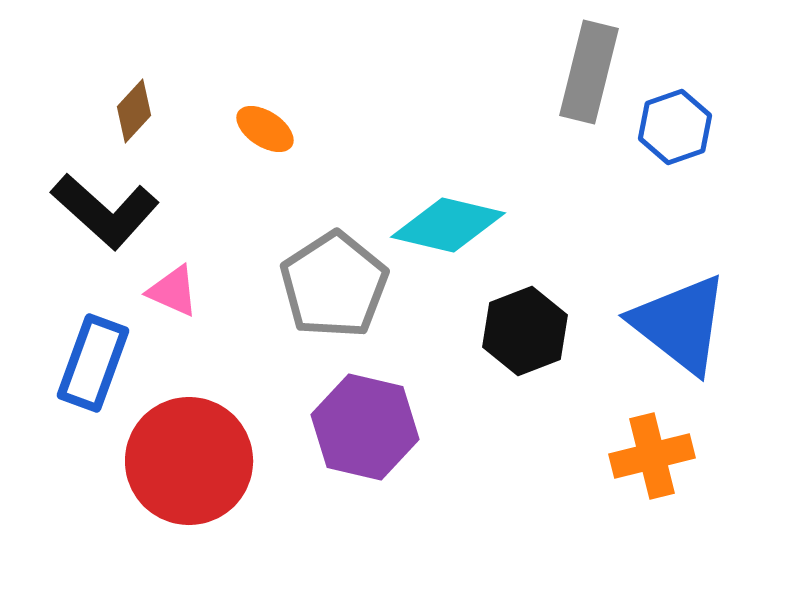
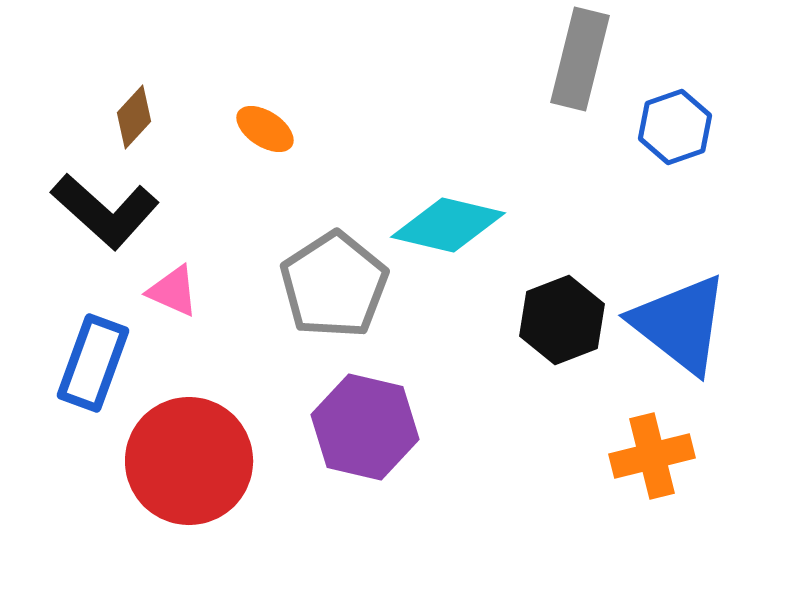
gray rectangle: moved 9 px left, 13 px up
brown diamond: moved 6 px down
black hexagon: moved 37 px right, 11 px up
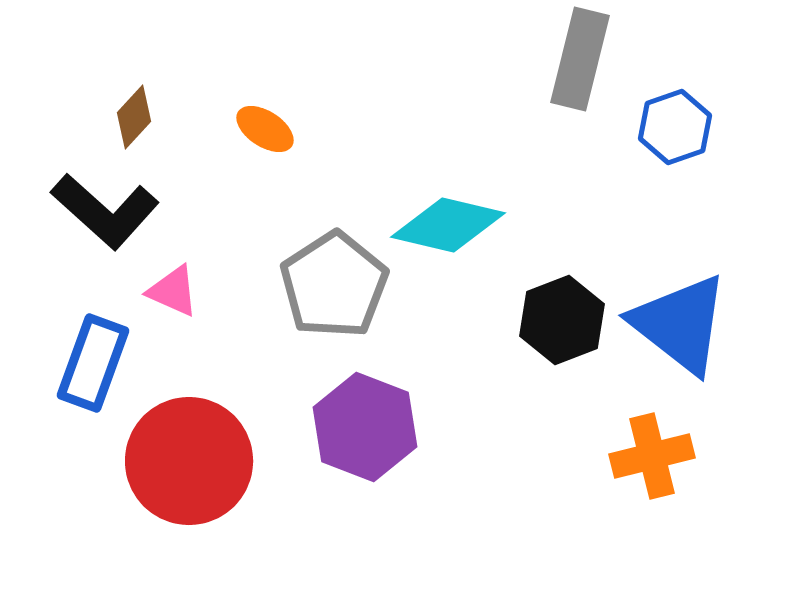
purple hexagon: rotated 8 degrees clockwise
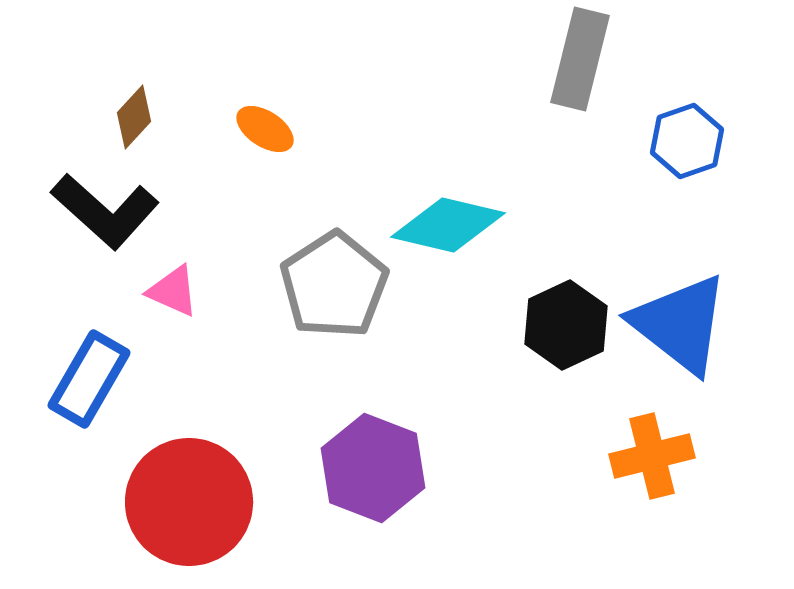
blue hexagon: moved 12 px right, 14 px down
black hexagon: moved 4 px right, 5 px down; rotated 4 degrees counterclockwise
blue rectangle: moved 4 px left, 16 px down; rotated 10 degrees clockwise
purple hexagon: moved 8 px right, 41 px down
red circle: moved 41 px down
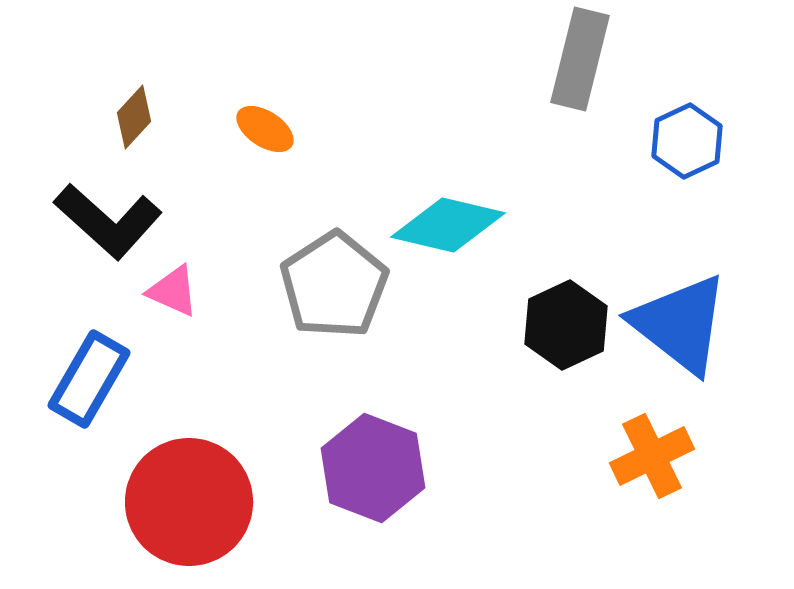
blue hexagon: rotated 6 degrees counterclockwise
black L-shape: moved 3 px right, 10 px down
orange cross: rotated 12 degrees counterclockwise
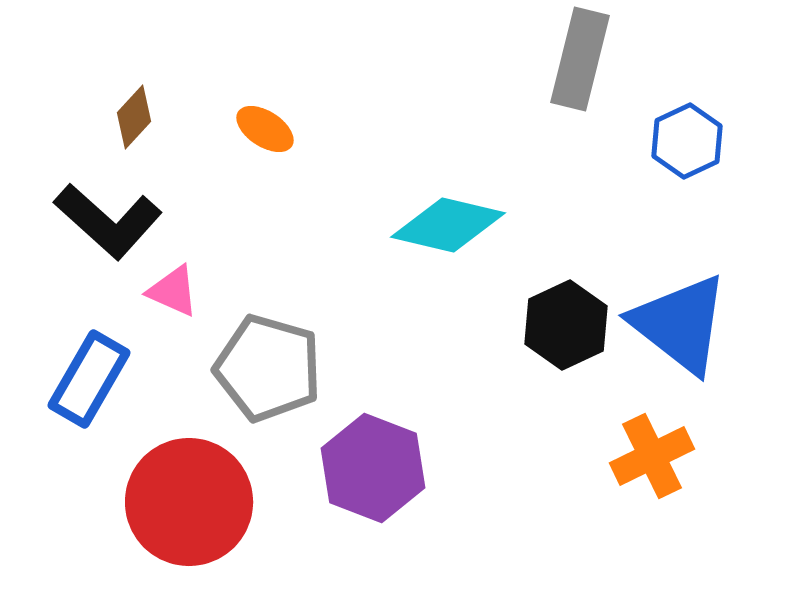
gray pentagon: moved 66 px left, 83 px down; rotated 23 degrees counterclockwise
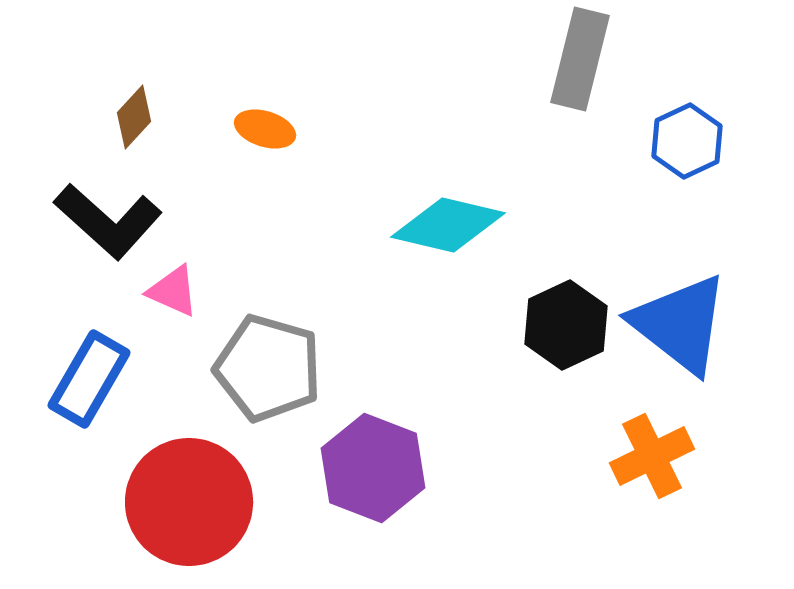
orange ellipse: rotated 16 degrees counterclockwise
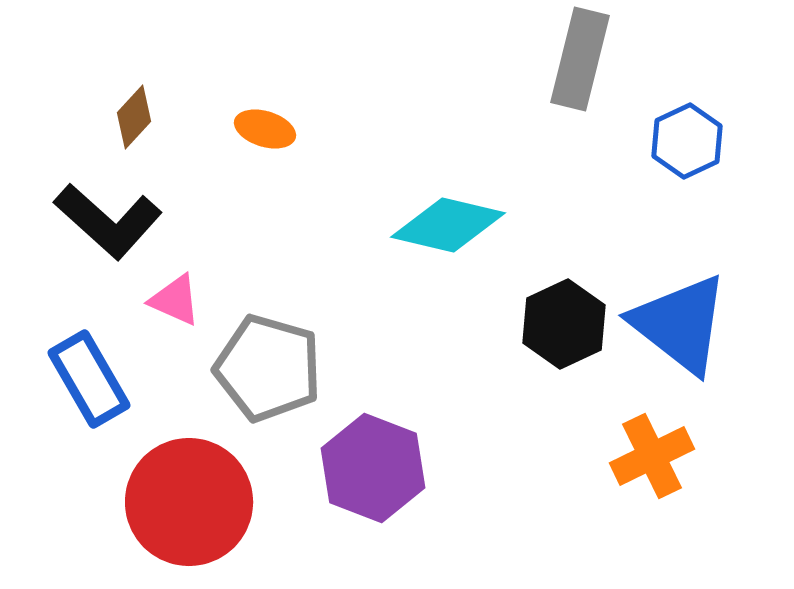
pink triangle: moved 2 px right, 9 px down
black hexagon: moved 2 px left, 1 px up
blue rectangle: rotated 60 degrees counterclockwise
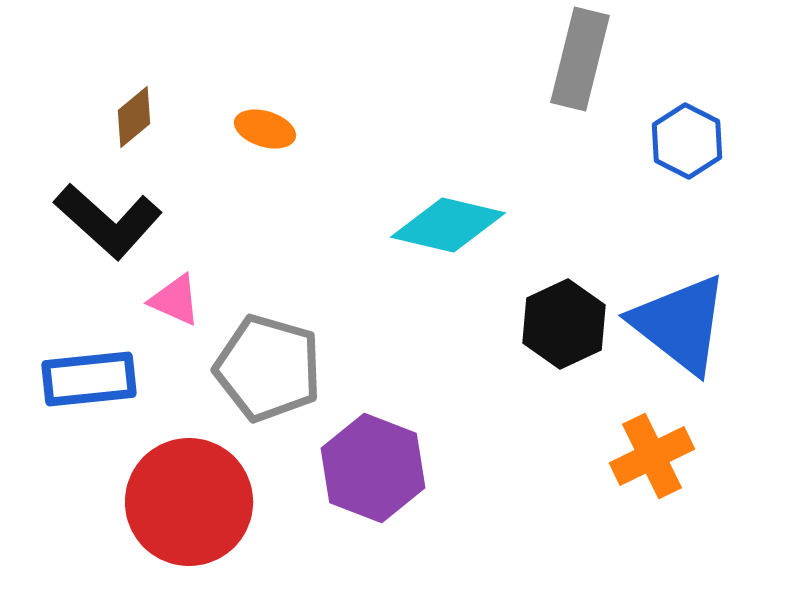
brown diamond: rotated 8 degrees clockwise
blue hexagon: rotated 8 degrees counterclockwise
blue rectangle: rotated 66 degrees counterclockwise
